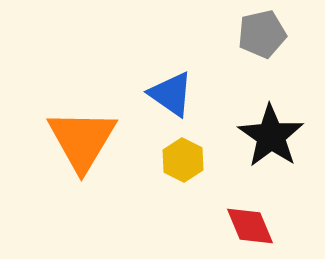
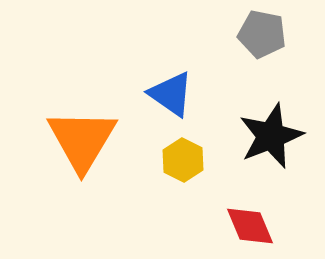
gray pentagon: rotated 24 degrees clockwise
black star: rotated 16 degrees clockwise
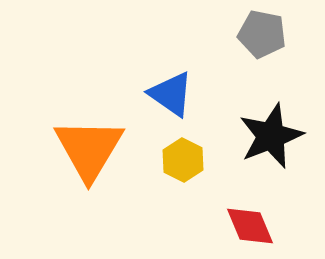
orange triangle: moved 7 px right, 9 px down
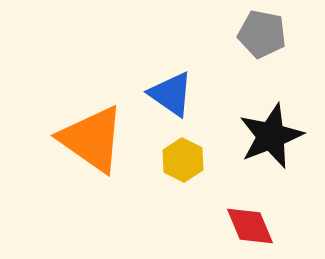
orange triangle: moved 3 px right, 10 px up; rotated 26 degrees counterclockwise
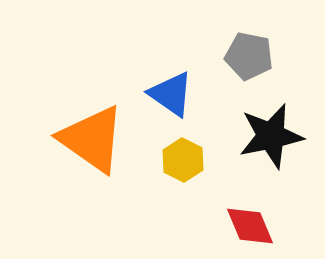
gray pentagon: moved 13 px left, 22 px down
black star: rotated 10 degrees clockwise
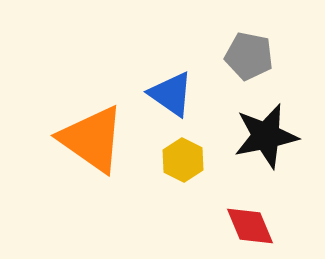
black star: moved 5 px left
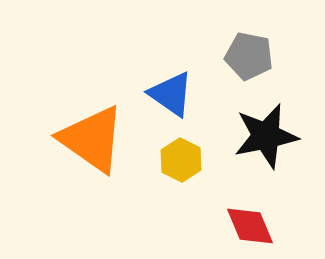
yellow hexagon: moved 2 px left
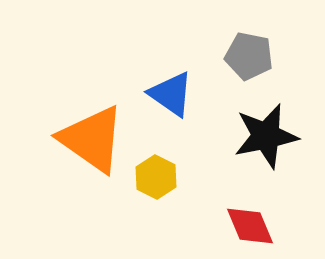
yellow hexagon: moved 25 px left, 17 px down
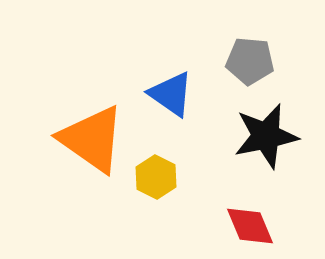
gray pentagon: moved 1 px right, 5 px down; rotated 6 degrees counterclockwise
